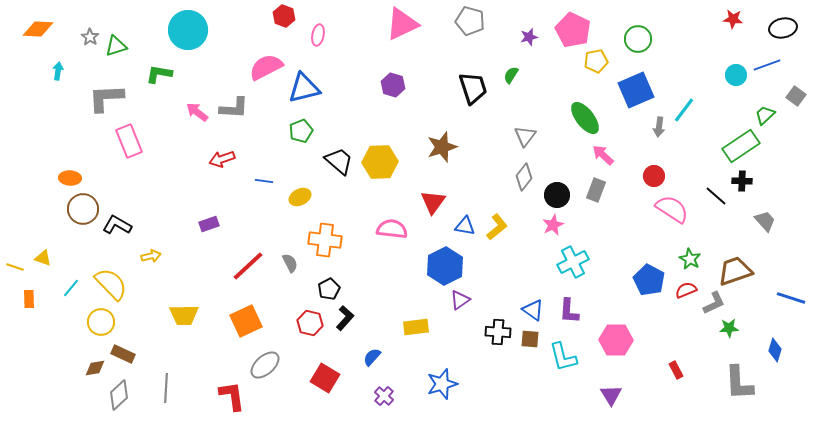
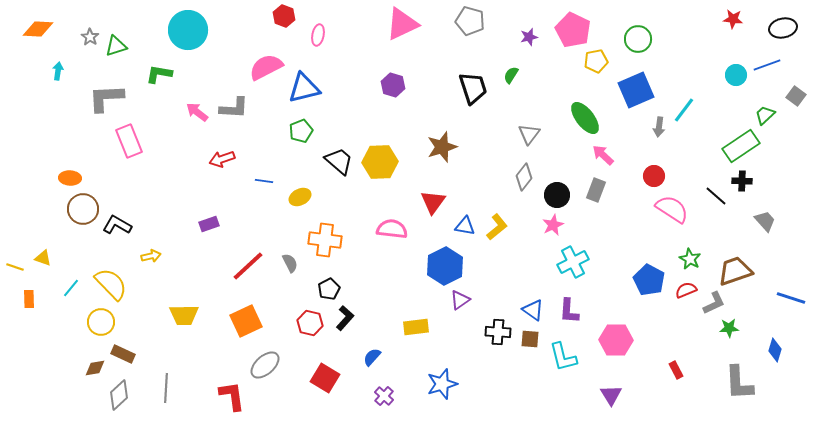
gray triangle at (525, 136): moved 4 px right, 2 px up
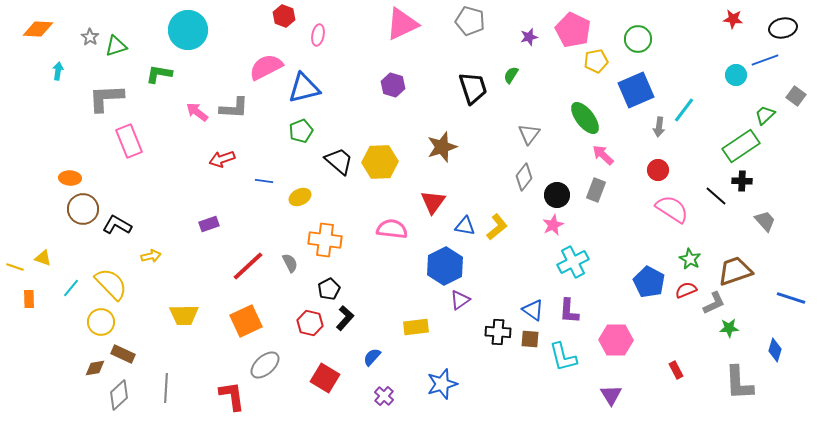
blue line at (767, 65): moved 2 px left, 5 px up
red circle at (654, 176): moved 4 px right, 6 px up
blue pentagon at (649, 280): moved 2 px down
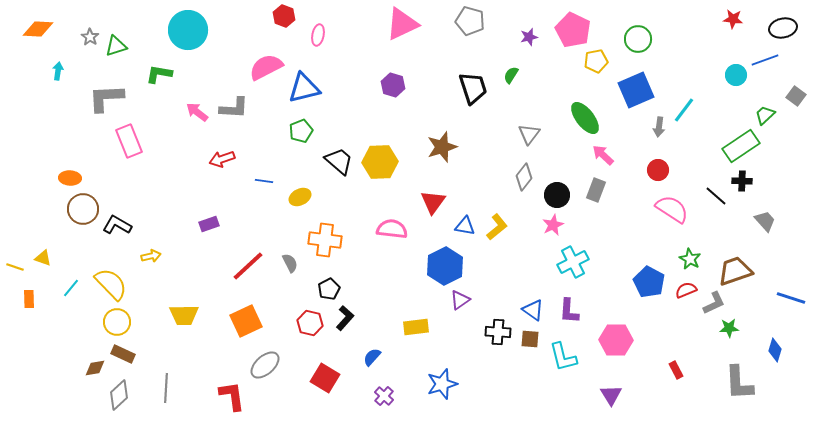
yellow circle at (101, 322): moved 16 px right
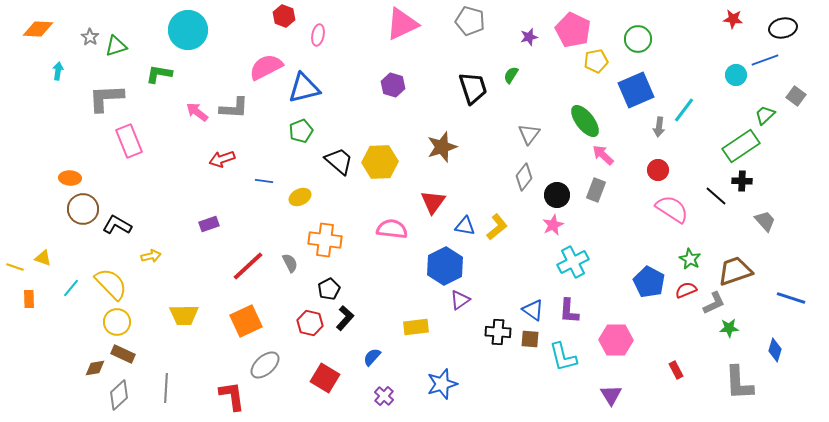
green ellipse at (585, 118): moved 3 px down
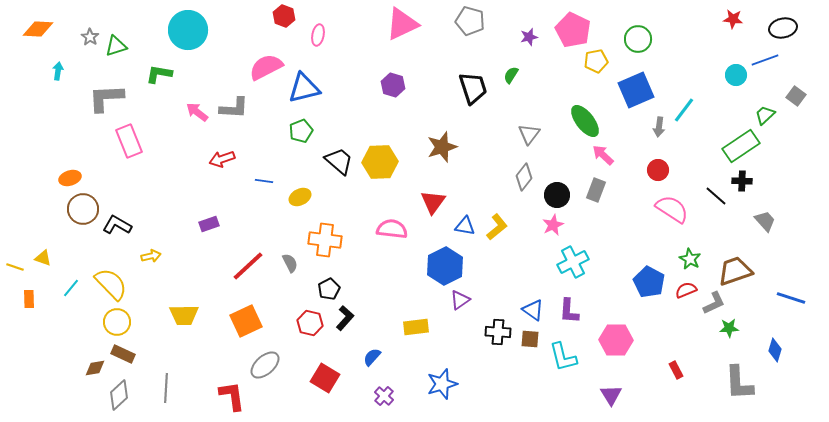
orange ellipse at (70, 178): rotated 20 degrees counterclockwise
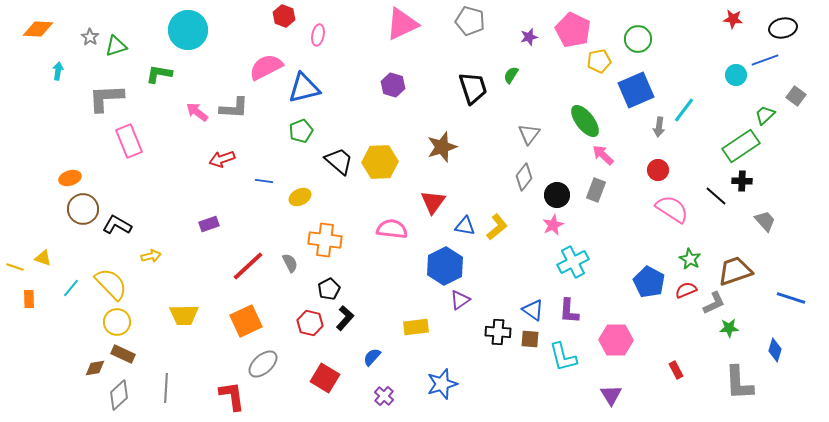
yellow pentagon at (596, 61): moved 3 px right
gray ellipse at (265, 365): moved 2 px left, 1 px up
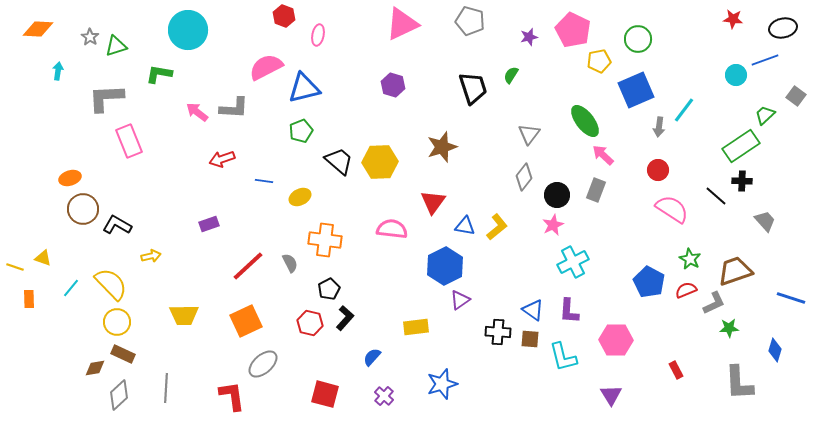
red square at (325, 378): moved 16 px down; rotated 16 degrees counterclockwise
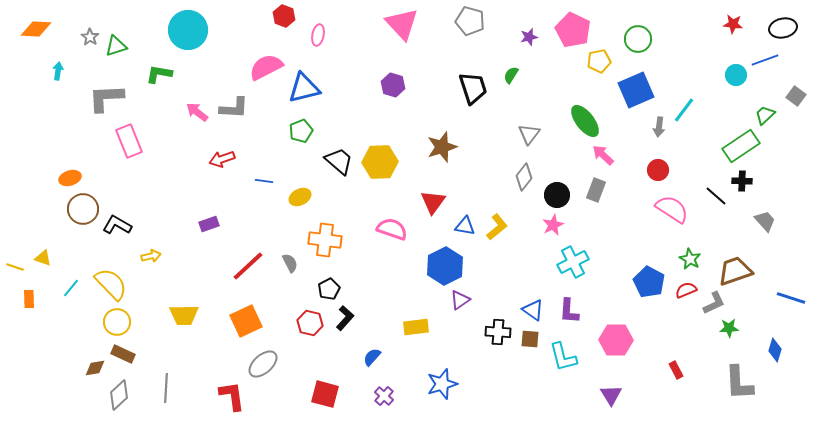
red star at (733, 19): moved 5 px down
pink triangle at (402, 24): rotated 48 degrees counterclockwise
orange diamond at (38, 29): moved 2 px left
pink semicircle at (392, 229): rotated 12 degrees clockwise
